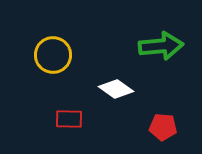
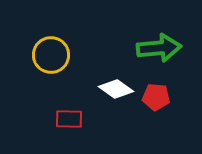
green arrow: moved 2 px left, 2 px down
yellow circle: moved 2 px left
red pentagon: moved 7 px left, 30 px up
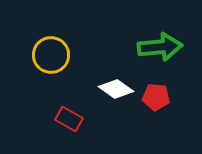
green arrow: moved 1 px right, 1 px up
red rectangle: rotated 28 degrees clockwise
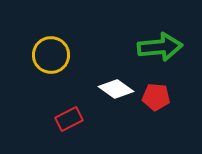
red rectangle: rotated 56 degrees counterclockwise
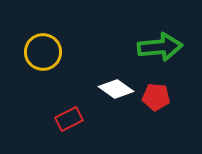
yellow circle: moved 8 px left, 3 px up
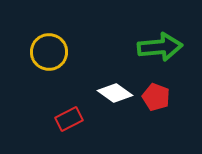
yellow circle: moved 6 px right
white diamond: moved 1 px left, 4 px down
red pentagon: rotated 16 degrees clockwise
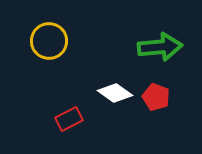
yellow circle: moved 11 px up
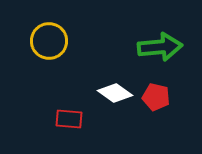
red pentagon: rotated 8 degrees counterclockwise
red rectangle: rotated 32 degrees clockwise
